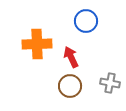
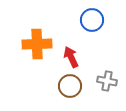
blue circle: moved 6 px right, 1 px up
gray cross: moved 3 px left, 2 px up
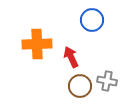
brown circle: moved 10 px right
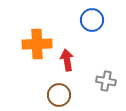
red arrow: moved 4 px left, 3 px down; rotated 15 degrees clockwise
gray cross: moved 1 px left
brown circle: moved 21 px left, 9 px down
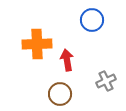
gray cross: rotated 36 degrees counterclockwise
brown circle: moved 1 px right, 1 px up
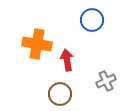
orange cross: rotated 12 degrees clockwise
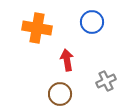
blue circle: moved 2 px down
orange cross: moved 16 px up
